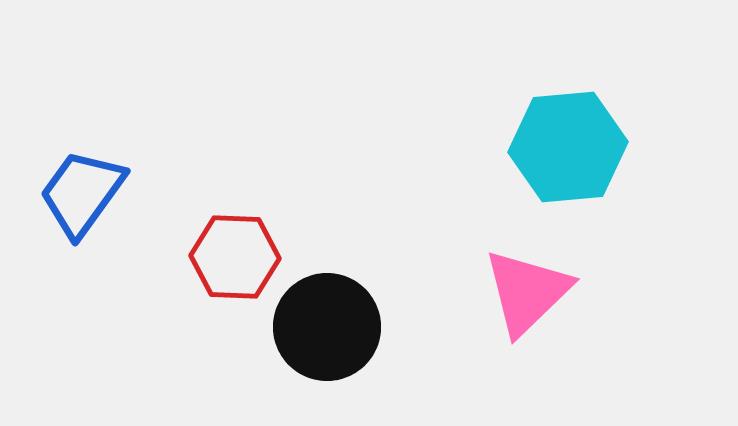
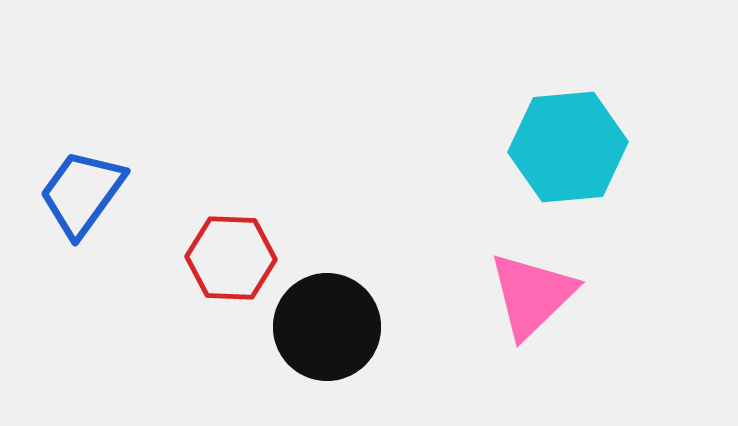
red hexagon: moved 4 px left, 1 px down
pink triangle: moved 5 px right, 3 px down
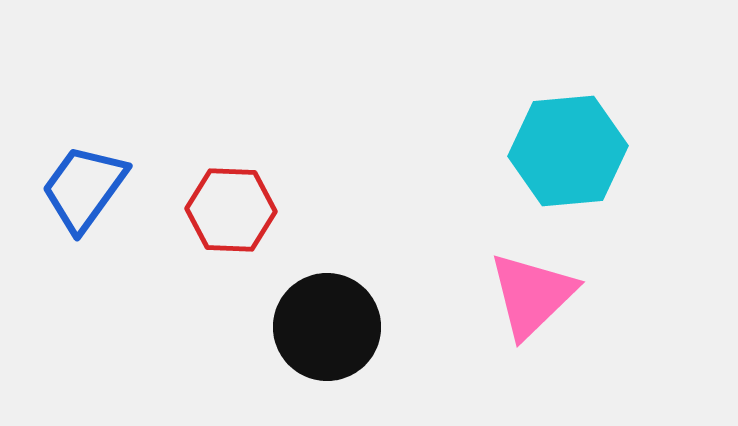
cyan hexagon: moved 4 px down
blue trapezoid: moved 2 px right, 5 px up
red hexagon: moved 48 px up
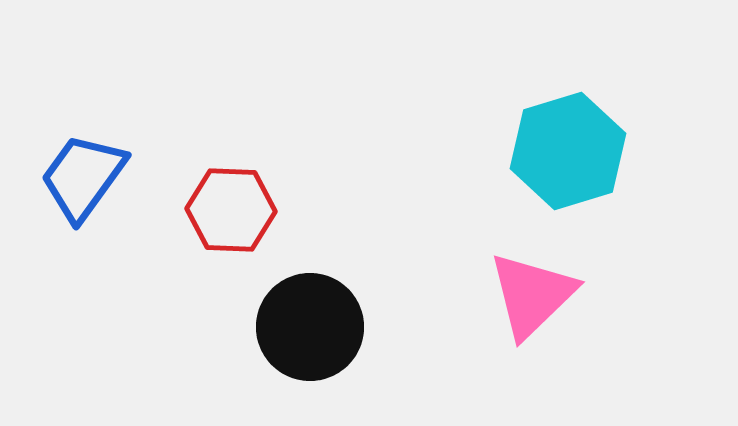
cyan hexagon: rotated 12 degrees counterclockwise
blue trapezoid: moved 1 px left, 11 px up
black circle: moved 17 px left
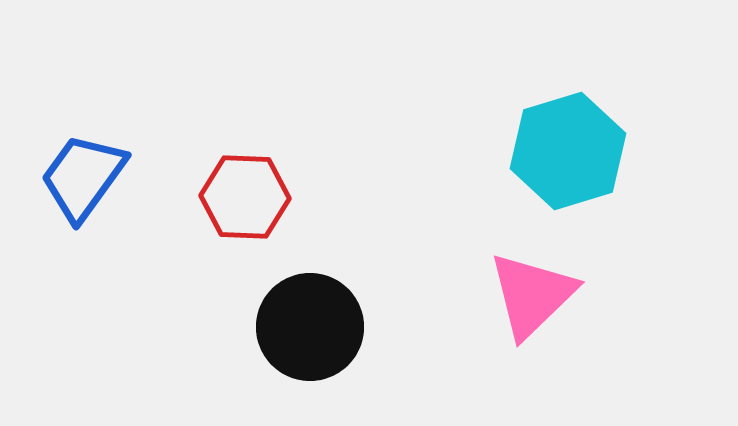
red hexagon: moved 14 px right, 13 px up
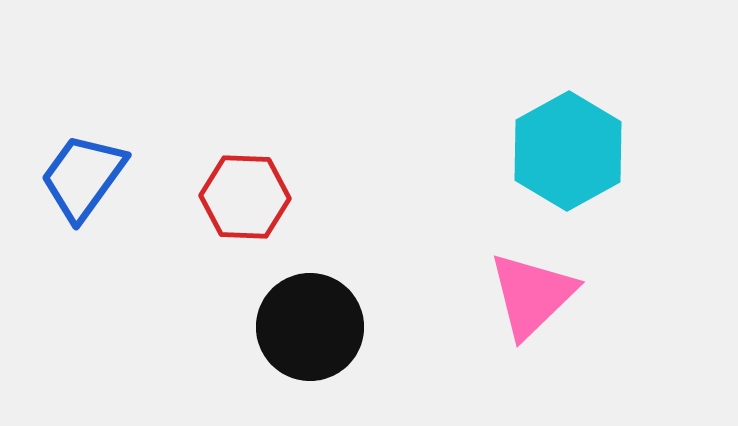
cyan hexagon: rotated 12 degrees counterclockwise
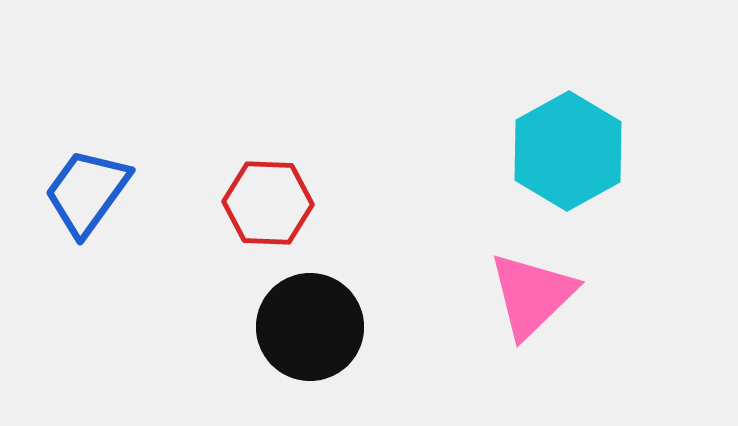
blue trapezoid: moved 4 px right, 15 px down
red hexagon: moved 23 px right, 6 px down
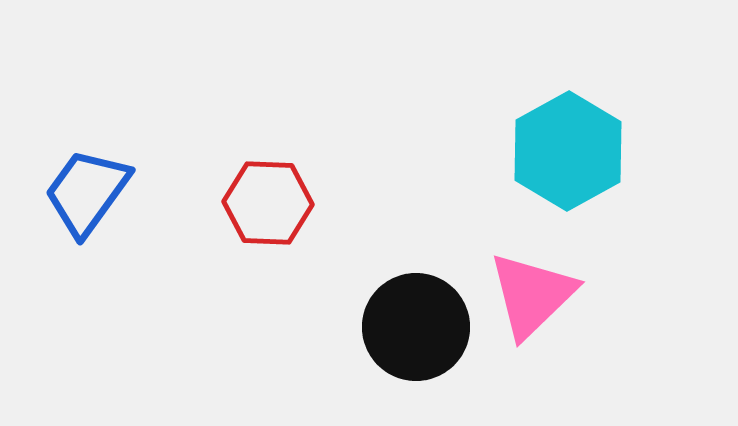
black circle: moved 106 px right
